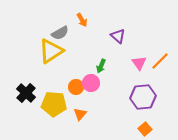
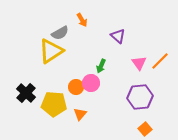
purple hexagon: moved 3 px left
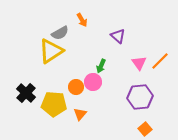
pink circle: moved 2 px right, 1 px up
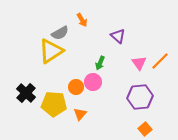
green arrow: moved 1 px left, 3 px up
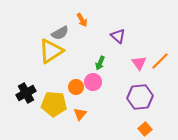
black cross: rotated 18 degrees clockwise
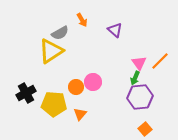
purple triangle: moved 3 px left, 6 px up
green arrow: moved 35 px right, 15 px down
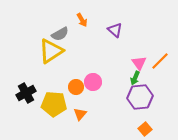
gray semicircle: moved 1 px down
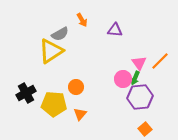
purple triangle: rotated 35 degrees counterclockwise
pink circle: moved 30 px right, 3 px up
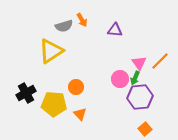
gray semicircle: moved 4 px right, 8 px up; rotated 12 degrees clockwise
pink circle: moved 3 px left
orange triangle: rotated 24 degrees counterclockwise
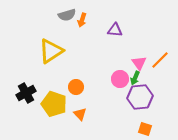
orange arrow: rotated 48 degrees clockwise
gray semicircle: moved 3 px right, 11 px up
orange line: moved 1 px up
yellow pentagon: rotated 15 degrees clockwise
orange square: rotated 32 degrees counterclockwise
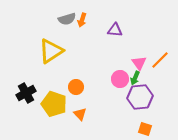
gray semicircle: moved 4 px down
